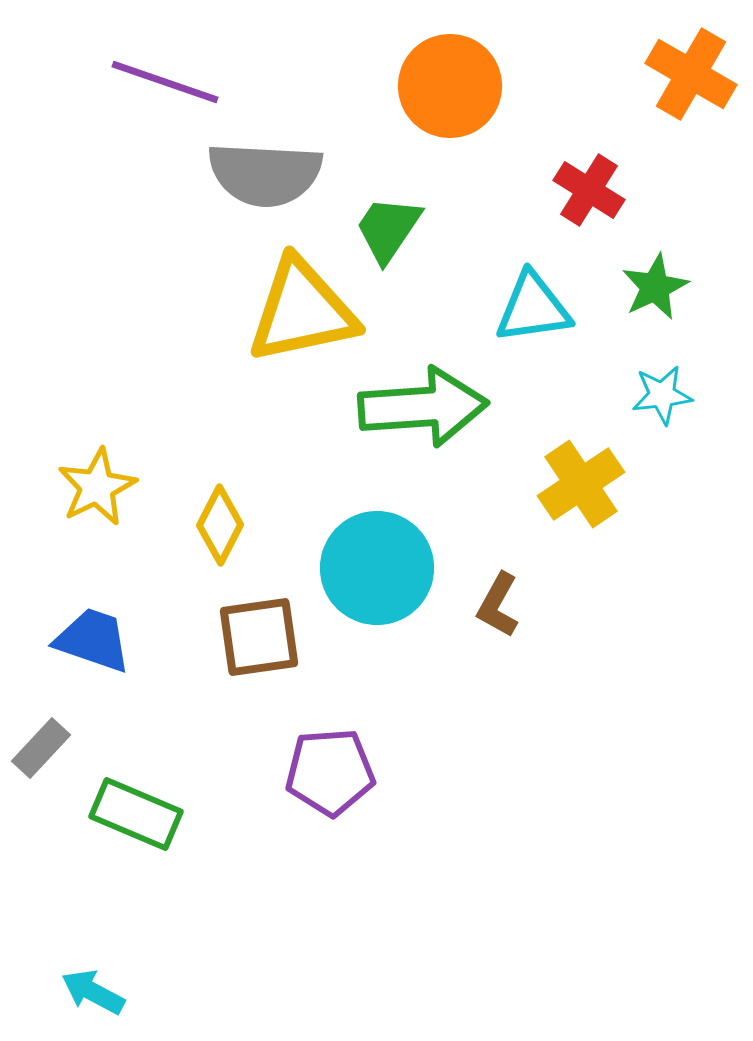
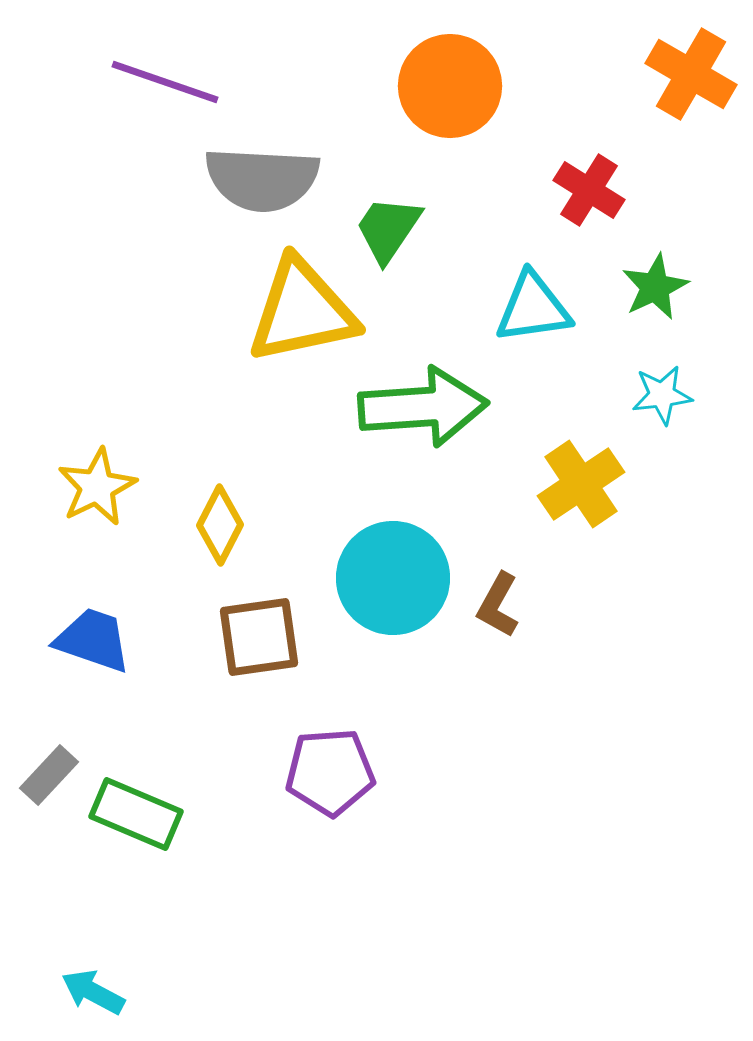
gray semicircle: moved 3 px left, 5 px down
cyan circle: moved 16 px right, 10 px down
gray rectangle: moved 8 px right, 27 px down
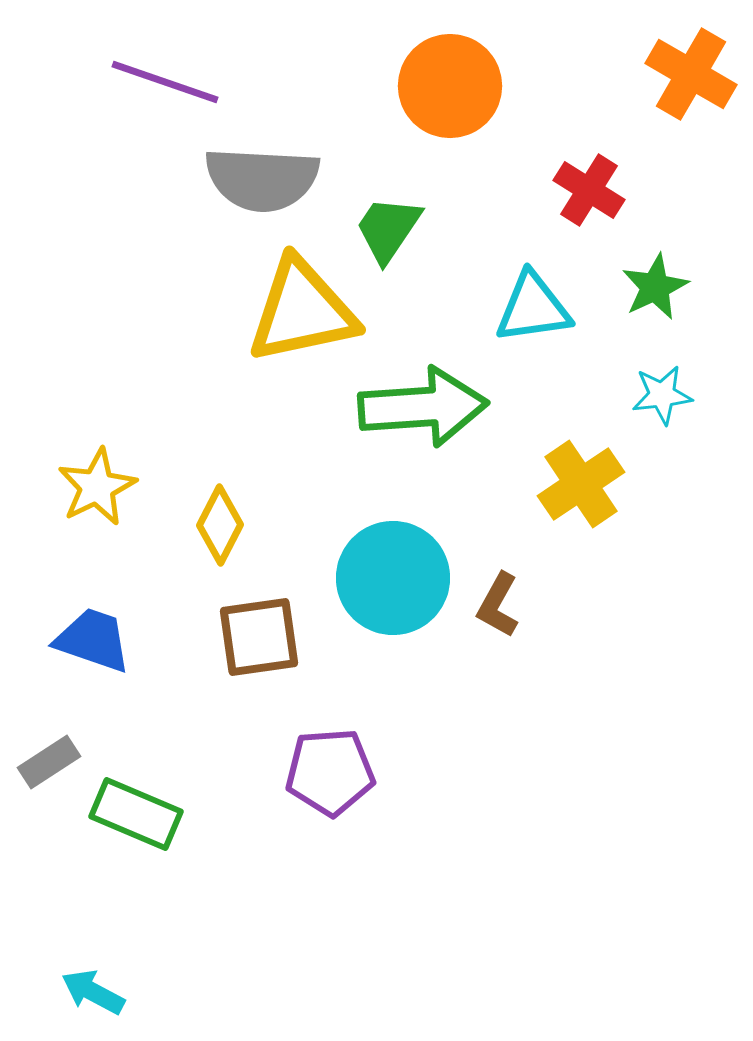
gray rectangle: moved 13 px up; rotated 14 degrees clockwise
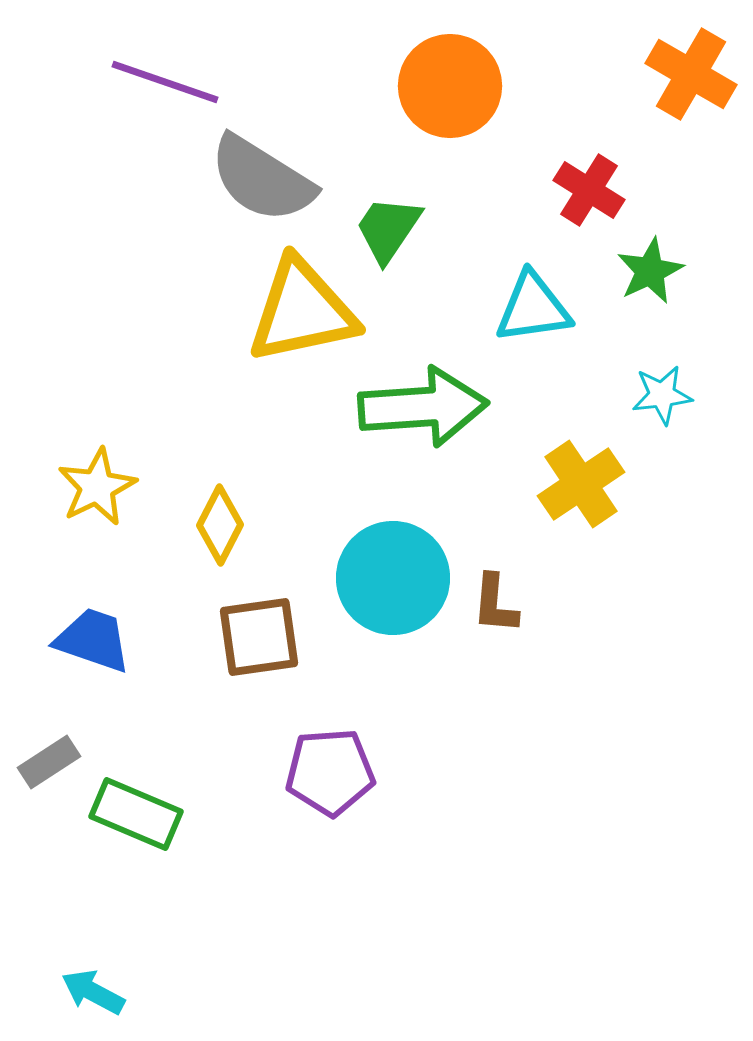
gray semicircle: rotated 29 degrees clockwise
green star: moved 5 px left, 16 px up
brown L-shape: moved 3 px left, 1 px up; rotated 24 degrees counterclockwise
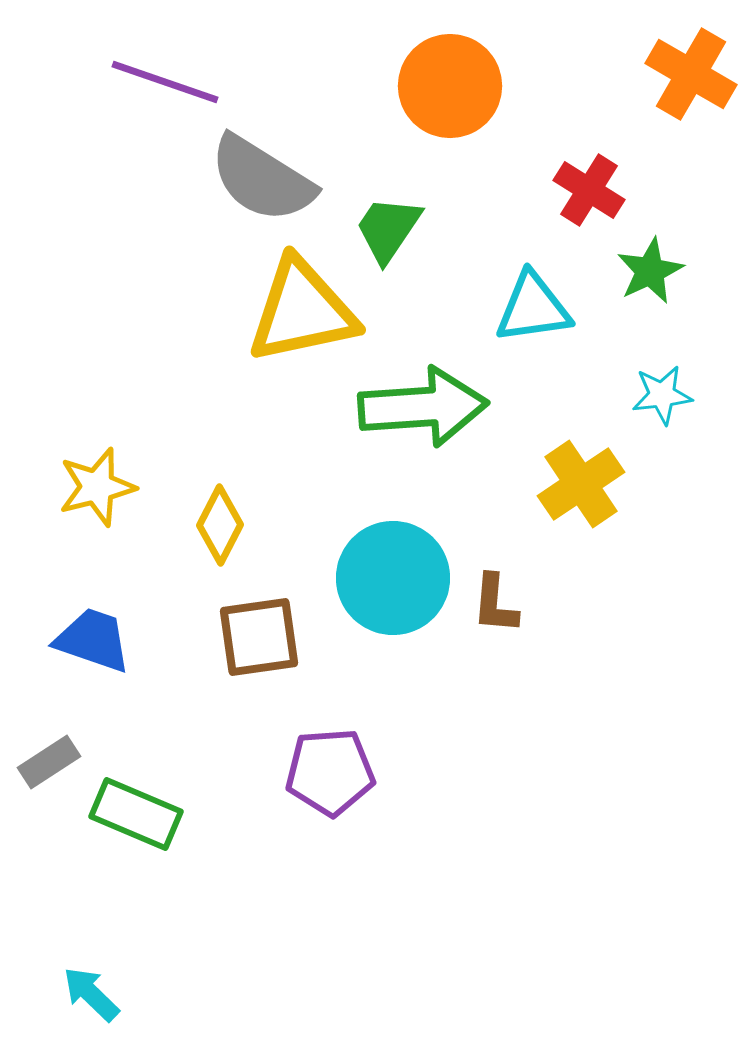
yellow star: rotated 12 degrees clockwise
cyan arrow: moved 2 px left, 2 px down; rotated 16 degrees clockwise
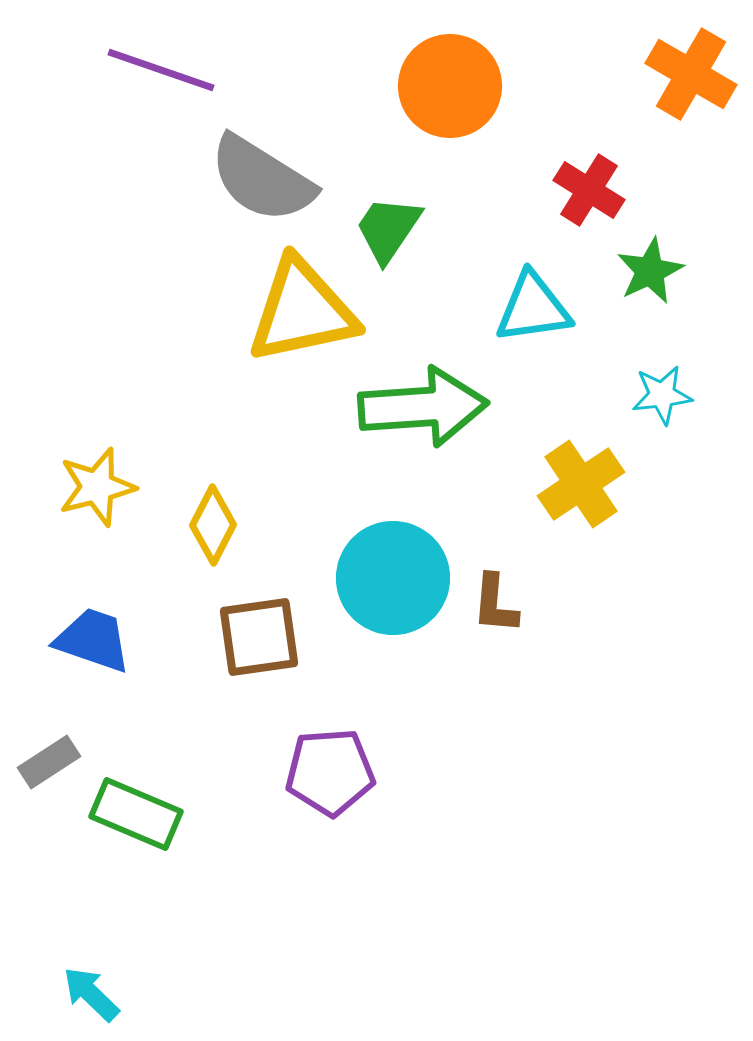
purple line: moved 4 px left, 12 px up
yellow diamond: moved 7 px left
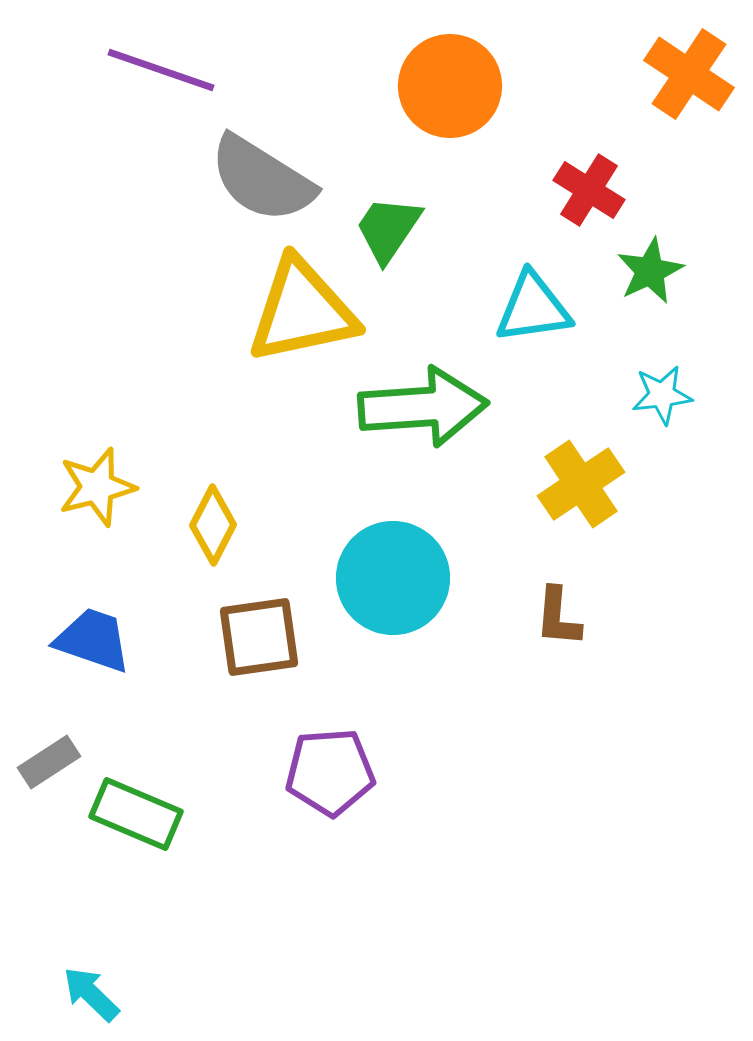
orange cross: moved 2 px left; rotated 4 degrees clockwise
brown L-shape: moved 63 px right, 13 px down
